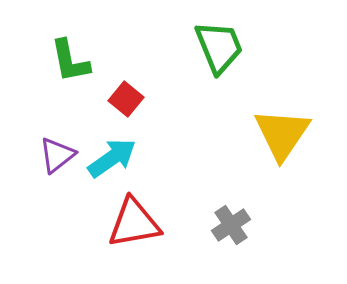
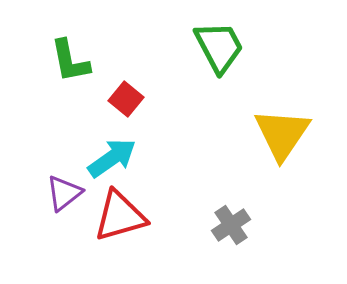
green trapezoid: rotated 6 degrees counterclockwise
purple triangle: moved 7 px right, 38 px down
red triangle: moved 14 px left, 7 px up; rotated 6 degrees counterclockwise
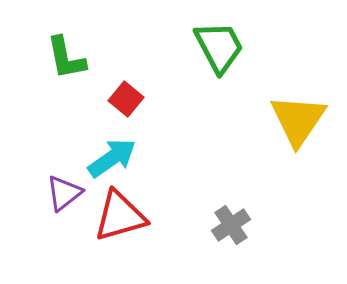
green L-shape: moved 4 px left, 3 px up
yellow triangle: moved 16 px right, 14 px up
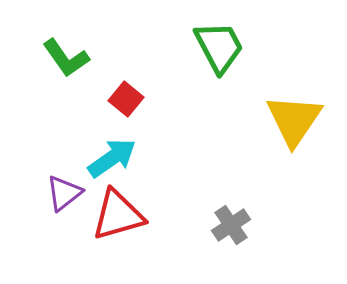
green L-shape: rotated 24 degrees counterclockwise
yellow triangle: moved 4 px left
red triangle: moved 2 px left, 1 px up
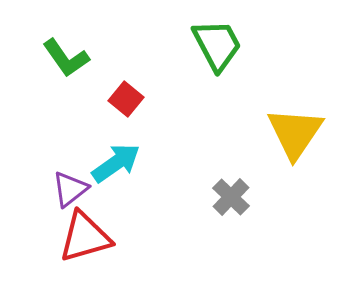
green trapezoid: moved 2 px left, 2 px up
yellow triangle: moved 1 px right, 13 px down
cyan arrow: moved 4 px right, 5 px down
purple triangle: moved 6 px right, 4 px up
red triangle: moved 33 px left, 22 px down
gray cross: moved 28 px up; rotated 12 degrees counterclockwise
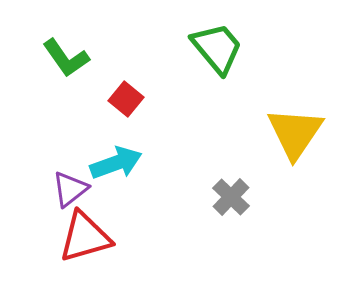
green trapezoid: moved 3 px down; rotated 12 degrees counterclockwise
cyan arrow: rotated 15 degrees clockwise
